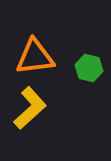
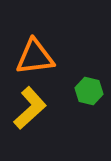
green hexagon: moved 23 px down
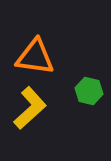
orange triangle: rotated 15 degrees clockwise
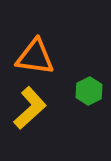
green hexagon: rotated 20 degrees clockwise
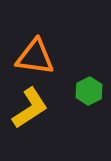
yellow L-shape: rotated 9 degrees clockwise
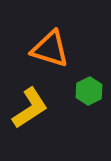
orange triangle: moved 15 px right, 8 px up; rotated 9 degrees clockwise
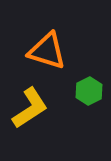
orange triangle: moved 3 px left, 2 px down
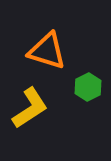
green hexagon: moved 1 px left, 4 px up
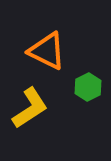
orange triangle: rotated 9 degrees clockwise
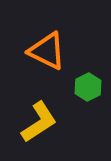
yellow L-shape: moved 9 px right, 14 px down
